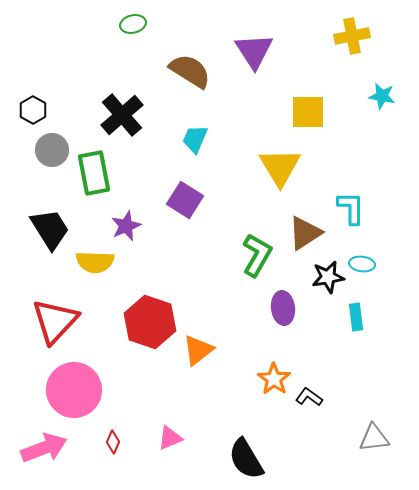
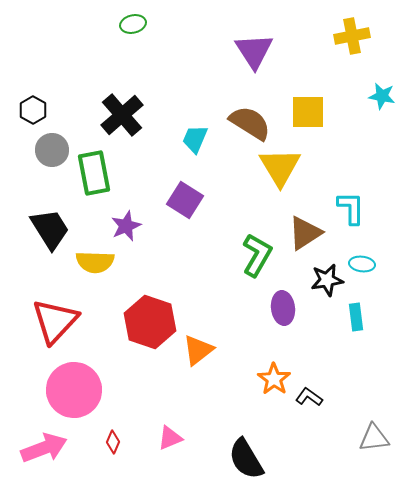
brown semicircle: moved 60 px right, 52 px down
black star: moved 1 px left, 3 px down
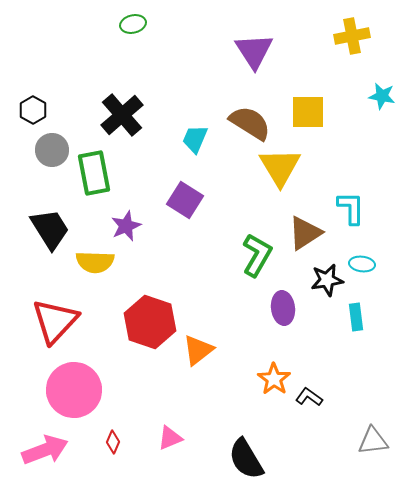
gray triangle: moved 1 px left, 3 px down
pink arrow: moved 1 px right, 2 px down
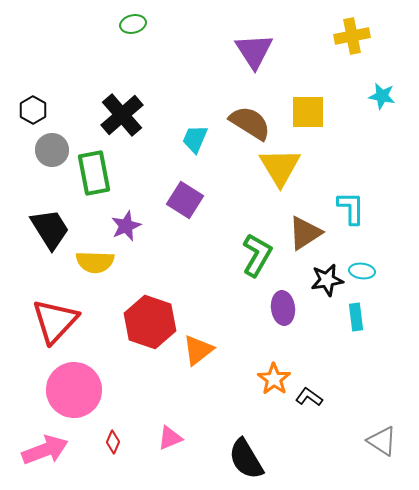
cyan ellipse: moved 7 px down
gray triangle: moved 9 px right; rotated 40 degrees clockwise
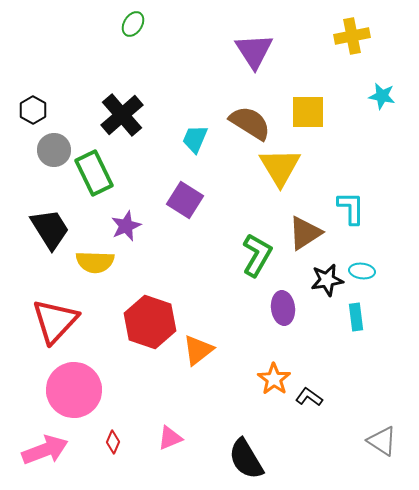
green ellipse: rotated 45 degrees counterclockwise
gray circle: moved 2 px right
green rectangle: rotated 15 degrees counterclockwise
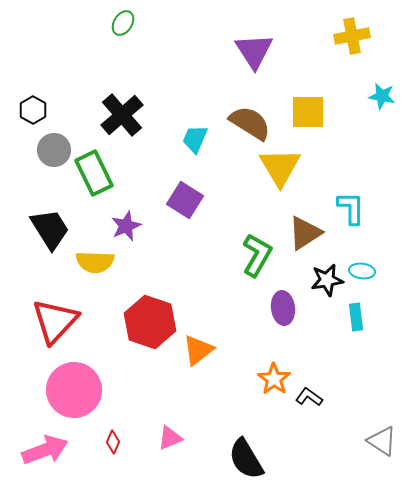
green ellipse: moved 10 px left, 1 px up
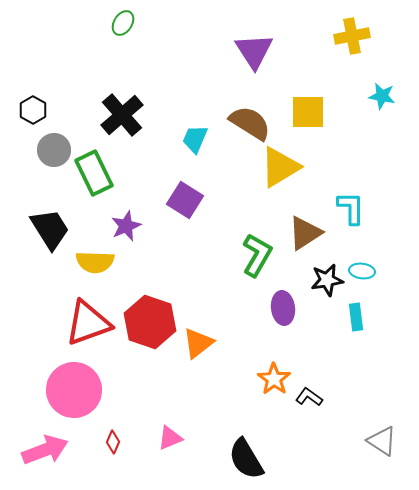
yellow triangle: rotated 30 degrees clockwise
red triangle: moved 33 px right, 2 px down; rotated 27 degrees clockwise
orange triangle: moved 7 px up
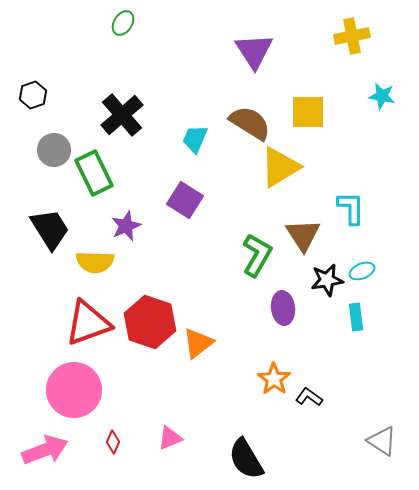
black hexagon: moved 15 px up; rotated 12 degrees clockwise
brown triangle: moved 2 px left, 2 px down; rotated 30 degrees counterclockwise
cyan ellipse: rotated 30 degrees counterclockwise
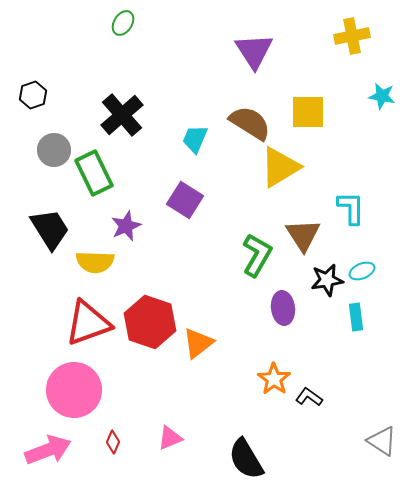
pink arrow: moved 3 px right
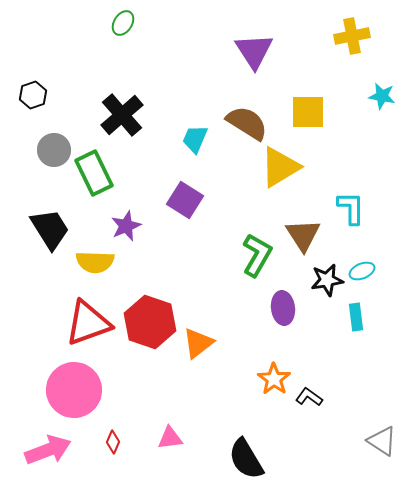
brown semicircle: moved 3 px left
pink triangle: rotated 16 degrees clockwise
